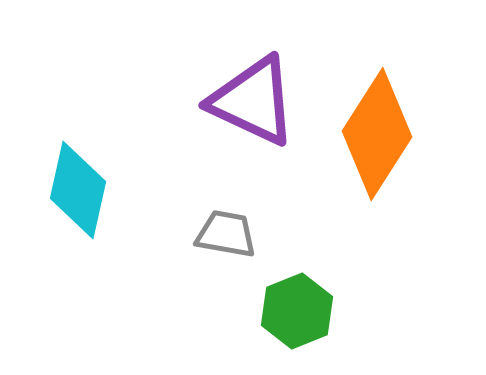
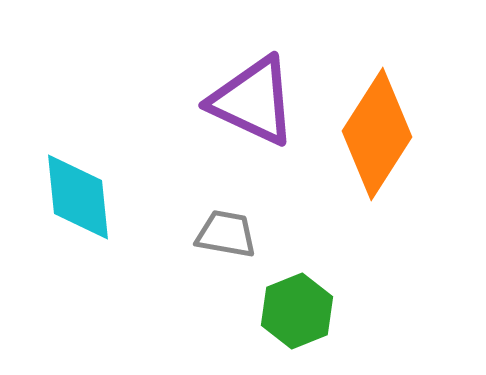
cyan diamond: moved 7 px down; rotated 18 degrees counterclockwise
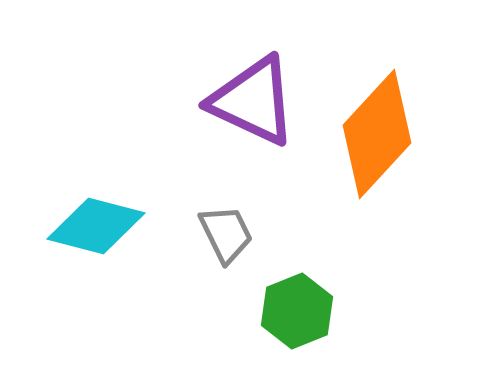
orange diamond: rotated 10 degrees clockwise
cyan diamond: moved 18 px right, 29 px down; rotated 70 degrees counterclockwise
gray trapezoid: rotated 54 degrees clockwise
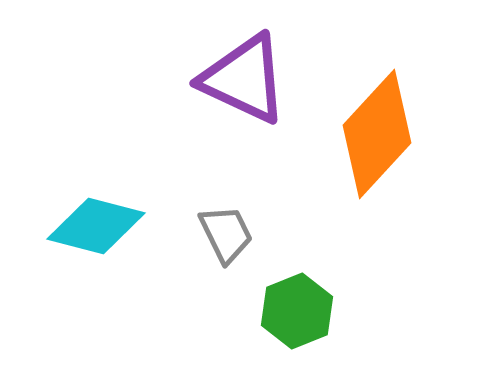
purple triangle: moved 9 px left, 22 px up
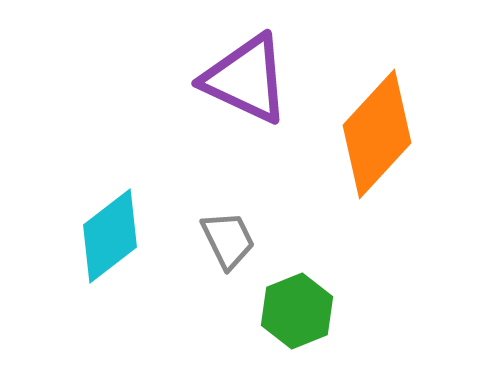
purple triangle: moved 2 px right
cyan diamond: moved 14 px right, 10 px down; rotated 52 degrees counterclockwise
gray trapezoid: moved 2 px right, 6 px down
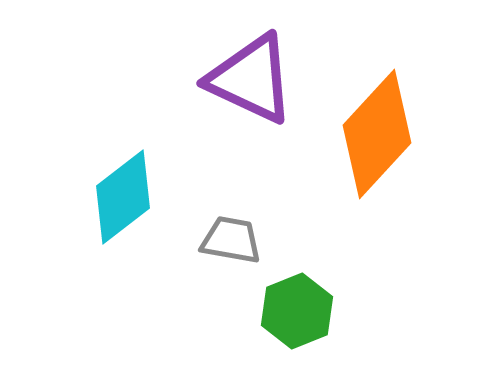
purple triangle: moved 5 px right
cyan diamond: moved 13 px right, 39 px up
gray trapezoid: moved 3 px right; rotated 54 degrees counterclockwise
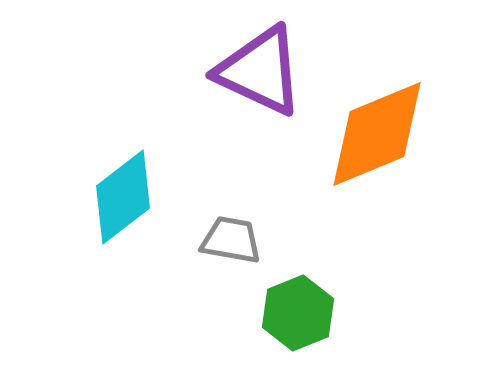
purple triangle: moved 9 px right, 8 px up
orange diamond: rotated 25 degrees clockwise
green hexagon: moved 1 px right, 2 px down
